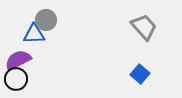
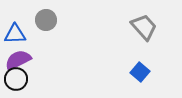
blue triangle: moved 19 px left
blue square: moved 2 px up
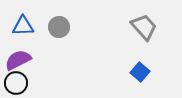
gray circle: moved 13 px right, 7 px down
blue triangle: moved 8 px right, 8 px up
black circle: moved 4 px down
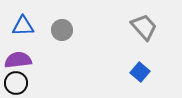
gray circle: moved 3 px right, 3 px down
purple semicircle: rotated 20 degrees clockwise
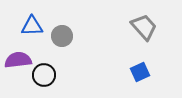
blue triangle: moved 9 px right
gray circle: moved 6 px down
blue square: rotated 24 degrees clockwise
black circle: moved 28 px right, 8 px up
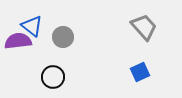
blue triangle: rotated 40 degrees clockwise
gray circle: moved 1 px right, 1 px down
purple semicircle: moved 19 px up
black circle: moved 9 px right, 2 px down
